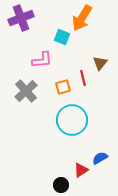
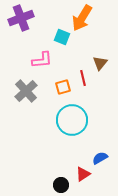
red triangle: moved 2 px right, 4 px down
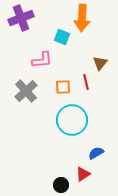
orange arrow: rotated 28 degrees counterclockwise
red line: moved 3 px right, 4 px down
orange square: rotated 14 degrees clockwise
blue semicircle: moved 4 px left, 5 px up
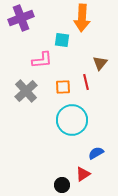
cyan square: moved 3 px down; rotated 14 degrees counterclockwise
black circle: moved 1 px right
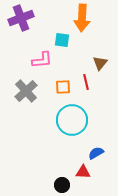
red triangle: moved 2 px up; rotated 35 degrees clockwise
